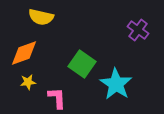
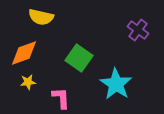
green square: moved 3 px left, 6 px up
pink L-shape: moved 4 px right
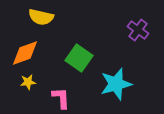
orange diamond: moved 1 px right
cyan star: rotated 24 degrees clockwise
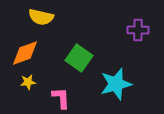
purple cross: rotated 35 degrees counterclockwise
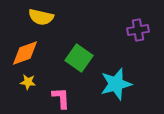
purple cross: rotated 10 degrees counterclockwise
yellow star: rotated 14 degrees clockwise
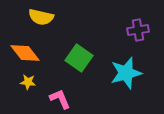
orange diamond: rotated 72 degrees clockwise
cyan star: moved 10 px right, 11 px up
pink L-shape: moved 1 px left, 1 px down; rotated 20 degrees counterclockwise
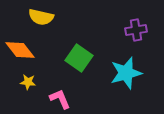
purple cross: moved 2 px left
orange diamond: moved 5 px left, 3 px up
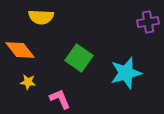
yellow semicircle: rotated 10 degrees counterclockwise
purple cross: moved 12 px right, 8 px up
